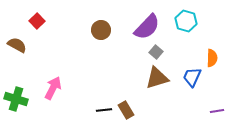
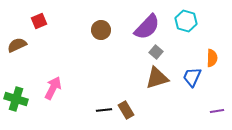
red square: moved 2 px right; rotated 21 degrees clockwise
brown semicircle: rotated 54 degrees counterclockwise
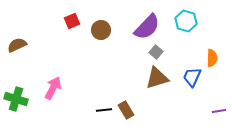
red square: moved 33 px right
purple line: moved 2 px right
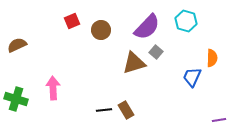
brown triangle: moved 23 px left, 15 px up
pink arrow: rotated 30 degrees counterclockwise
purple line: moved 9 px down
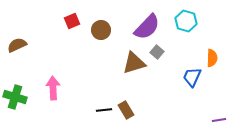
gray square: moved 1 px right
green cross: moved 1 px left, 2 px up
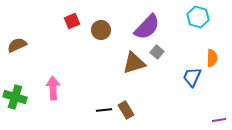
cyan hexagon: moved 12 px right, 4 px up
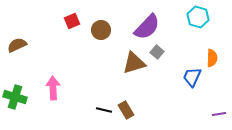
black line: rotated 21 degrees clockwise
purple line: moved 6 px up
